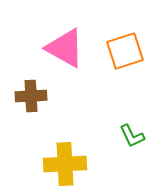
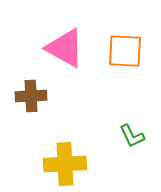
orange square: rotated 21 degrees clockwise
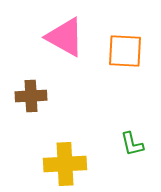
pink triangle: moved 11 px up
green L-shape: moved 8 px down; rotated 12 degrees clockwise
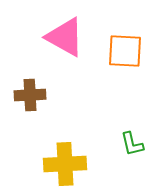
brown cross: moved 1 px left, 1 px up
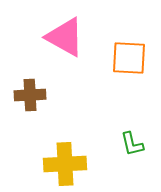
orange square: moved 4 px right, 7 px down
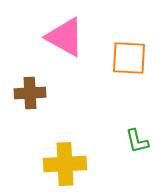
brown cross: moved 2 px up
green L-shape: moved 5 px right, 3 px up
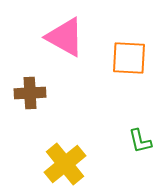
green L-shape: moved 3 px right
yellow cross: rotated 36 degrees counterclockwise
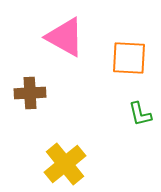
green L-shape: moved 27 px up
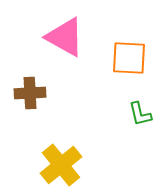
yellow cross: moved 4 px left, 1 px down
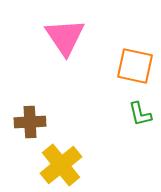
pink triangle: rotated 27 degrees clockwise
orange square: moved 6 px right, 8 px down; rotated 9 degrees clockwise
brown cross: moved 29 px down
